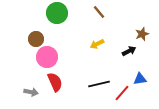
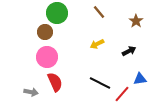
brown star: moved 6 px left, 13 px up; rotated 16 degrees counterclockwise
brown circle: moved 9 px right, 7 px up
black line: moved 1 px right, 1 px up; rotated 40 degrees clockwise
red line: moved 1 px down
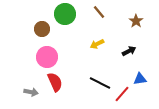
green circle: moved 8 px right, 1 px down
brown circle: moved 3 px left, 3 px up
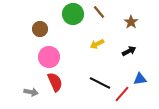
green circle: moved 8 px right
brown star: moved 5 px left, 1 px down
brown circle: moved 2 px left
pink circle: moved 2 px right
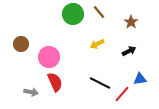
brown circle: moved 19 px left, 15 px down
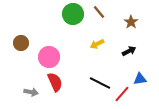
brown circle: moved 1 px up
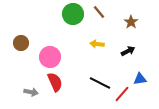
yellow arrow: rotated 32 degrees clockwise
black arrow: moved 1 px left
pink circle: moved 1 px right
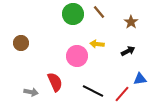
pink circle: moved 27 px right, 1 px up
black line: moved 7 px left, 8 px down
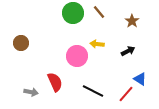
green circle: moved 1 px up
brown star: moved 1 px right, 1 px up
blue triangle: rotated 40 degrees clockwise
red line: moved 4 px right
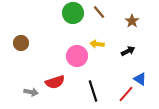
red semicircle: rotated 96 degrees clockwise
black line: rotated 45 degrees clockwise
